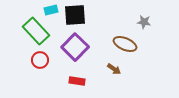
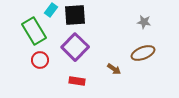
cyan rectangle: rotated 40 degrees counterclockwise
green rectangle: moved 2 px left; rotated 12 degrees clockwise
brown ellipse: moved 18 px right, 9 px down; rotated 45 degrees counterclockwise
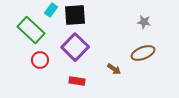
green rectangle: moved 3 px left, 1 px up; rotated 16 degrees counterclockwise
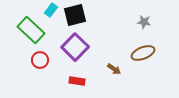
black square: rotated 10 degrees counterclockwise
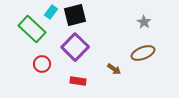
cyan rectangle: moved 2 px down
gray star: rotated 24 degrees clockwise
green rectangle: moved 1 px right, 1 px up
red circle: moved 2 px right, 4 px down
red rectangle: moved 1 px right
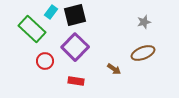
gray star: rotated 24 degrees clockwise
red circle: moved 3 px right, 3 px up
red rectangle: moved 2 px left
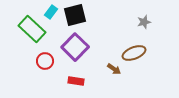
brown ellipse: moved 9 px left
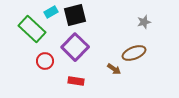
cyan rectangle: rotated 24 degrees clockwise
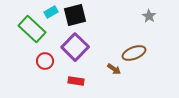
gray star: moved 5 px right, 6 px up; rotated 24 degrees counterclockwise
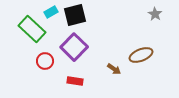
gray star: moved 6 px right, 2 px up
purple square: moved 1 px left
brown ellipse: moved 7 px right, 2 px down
red rectangle: moved 1 px left
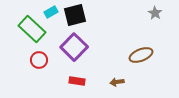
gray star: moved 1 px up
red circle: moved 6 px left, 1 px up
brown arrow: moved 3 px right, 13 px down; rotated 136 degrees clockwise
red rectangle: moved 2 px right
